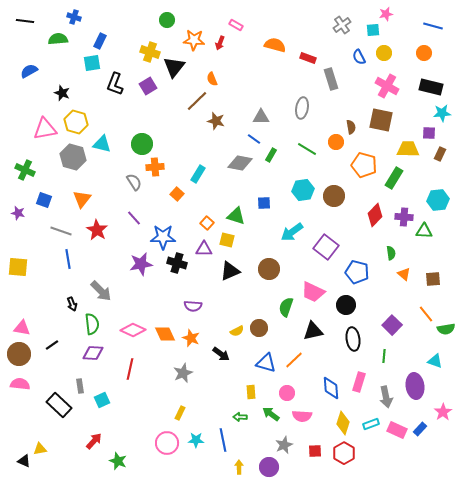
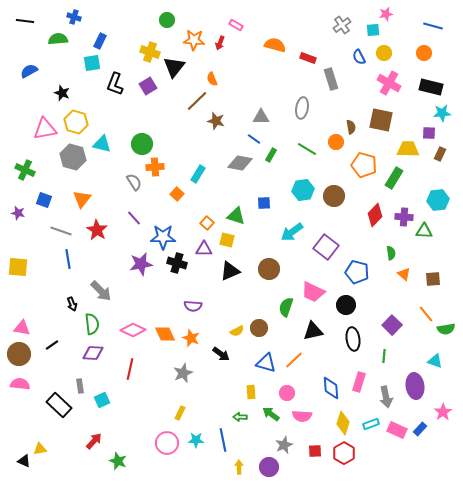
pink cross at (387, 86): moved 2 px right, 3 px up
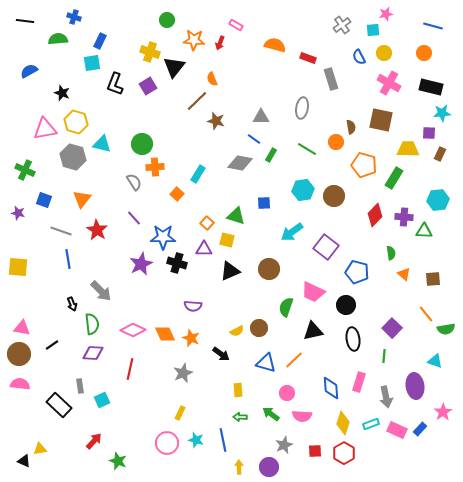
purple star at (141, 264): rotated 15 degrees counterclockwise
purple square at (392, 325): moved 3 px down
yellow rectangle at (251, 392): moved 13 px left, 2 px up
cyan star at (196, 440): rotated 14 degrees clockwise
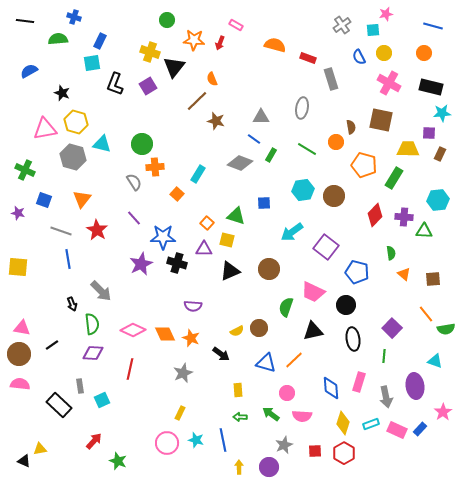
gray diamond at (240, 163): rotated 10 degrees clockwise
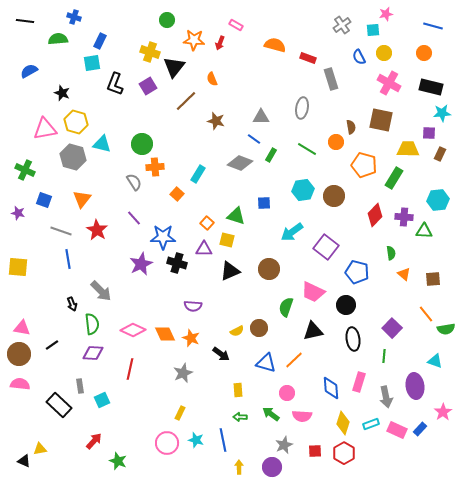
brown line at (197, 101): moved 11 px left
purple circle at (269, 467): moved 3 px right
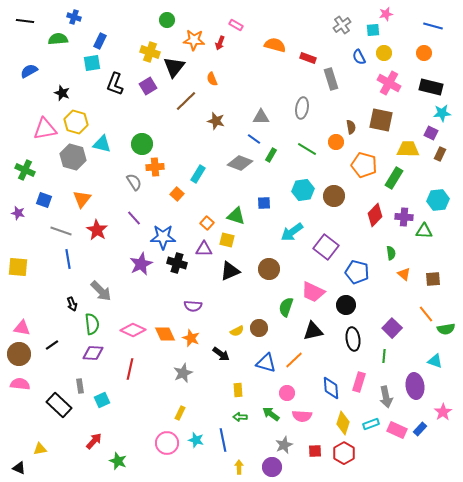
purple square at (429, 133): moved 2 px right; rotated 24 degrees clockwise
black triangle at (24, 461): moved 5 px left, 7 px down
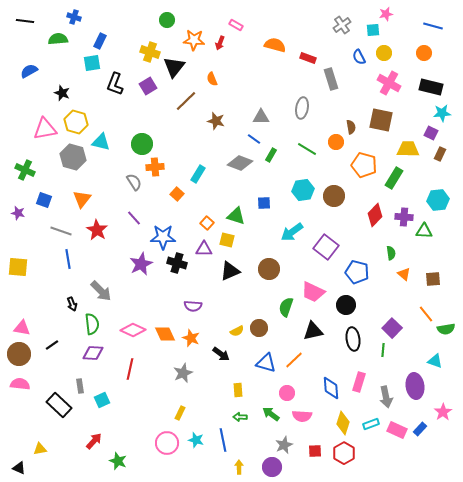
cyan triangle at (102, 144): moved 1 px left, 2 px up
green line at (384, 356): moved 1 px left, 6 px up
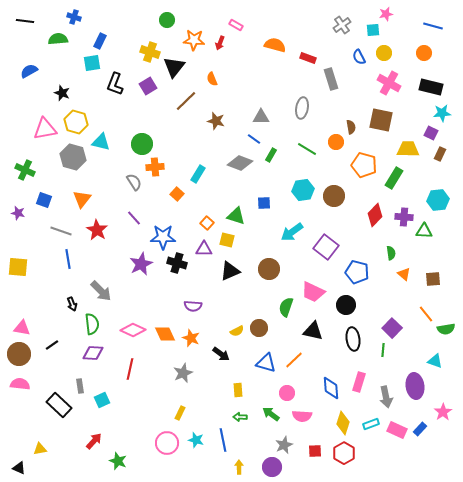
black triangle at (313, 331): rotated 25 degrees clockwise
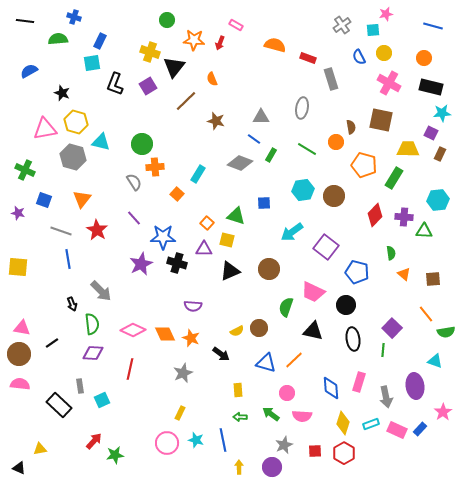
orange circle at (424, 53): moved 5 px down
green semicircle at (446, 329): moved 3 px down
black line at (52, 345): moved 2 px up
green star at (118, 461): moved 3 px left, 6 px up; rotated 30 degrees counterclockwise
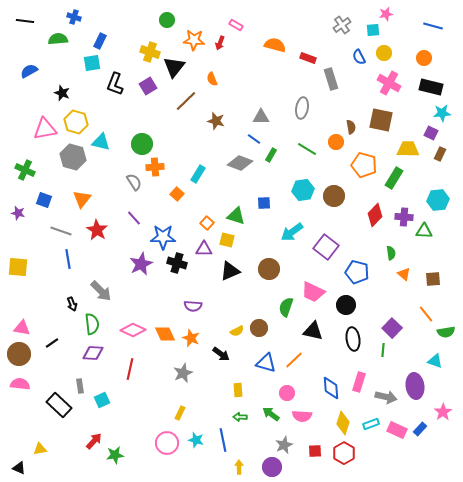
gray arrow at (386, 397): rotated 65 degrees counterclockwise
